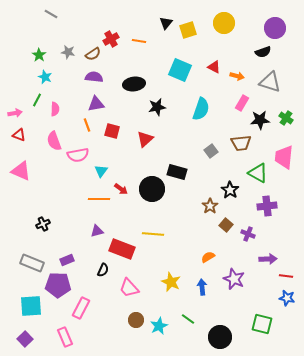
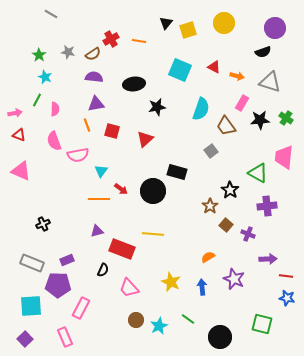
brown trapezoid at (241, 143): moved 15 px left, 17 px up; rotated 60 degrees clockwise
black circle at (152, 189): moved 1 px right, 2 px down
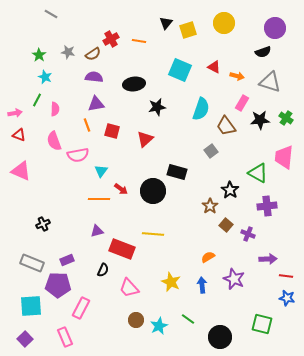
blue arrow at (202, 287): moved 2 px up
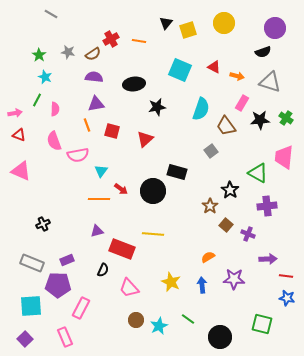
purple star at (234, 279): rotated 20 degrees counterclockwise
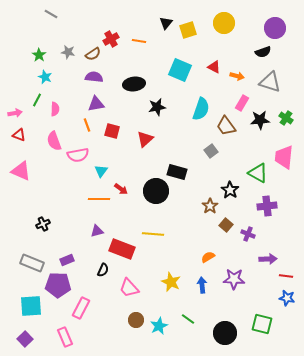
black circle at (153, 191): moved 3 px right
black circle at (220, 337): moved 5 px right, 4 px up
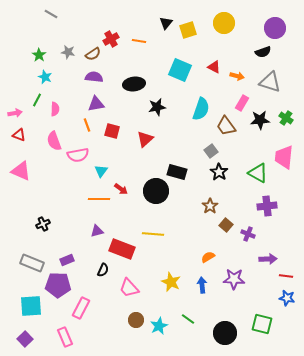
black star at (230, 190): moved 11 px left, 18 px up
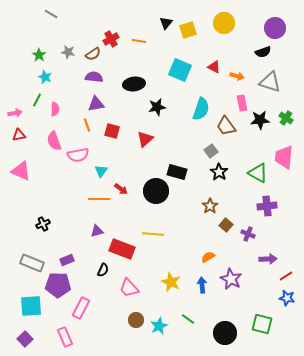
pink rectangle at (242, 103): rotated 42 degrees counterclockwise
red triangle at (19, 135): rotated 32 degrees counterclockwise
red line at (286, 276): rotated 40 degrees counterclockwise
purple star at (234, 279): moved 3 px left; rotated 25 degrees clockwise
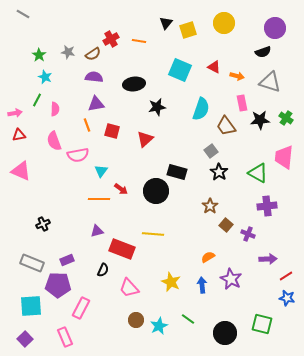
gray line at (51, 14): moved 28 px left
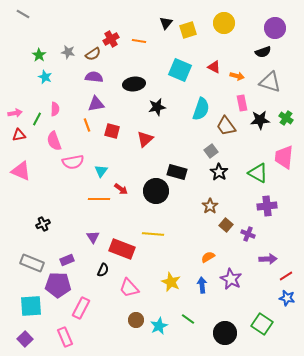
green line at (37, 100): moved 19 px down
pink semicircle at (78, 155): moved 5 px left, 7 px down
purple triangle at (97, 231): moved 4 px left, 6 px down; rotated 48 degrees counterclockwise
green square at (262, 324): rotated 20 degrees clockwise
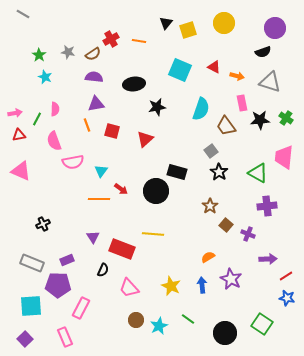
yellow star at (171, 282): moved 4 px down
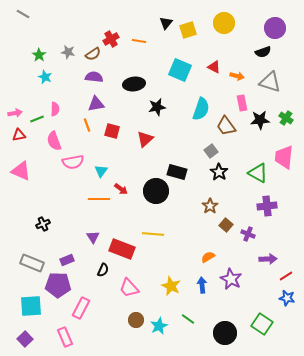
green line at (37, 119): rotated 40 degrees clockwise
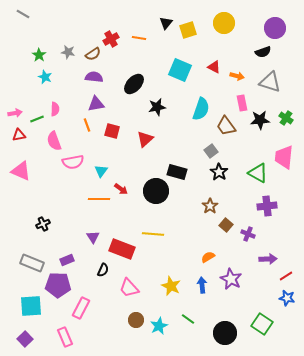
orange line at (139, 41): moved 3 px up
black ellipse at (134, 84): rotated 40 degrees counterclockwise
